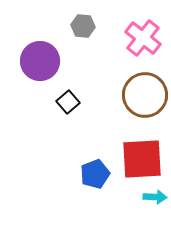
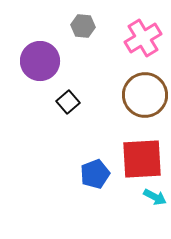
pink cross: rotated 21 degrees clockwise
cyan arrow: rotated 25 degrees clockwise
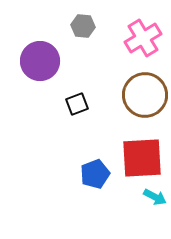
black square: moved 9 px right, 2 px down; rotated 20 degrees clockwise
red square: moved 1 px up
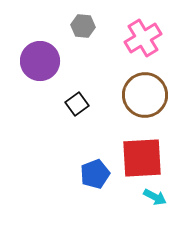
black square: rotated 15 degrees counterclockwise
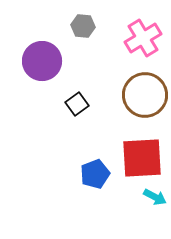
purple circle: moved 2 px right
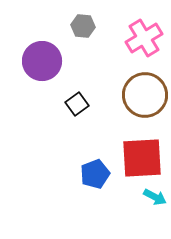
pink cross: moved 1 px right
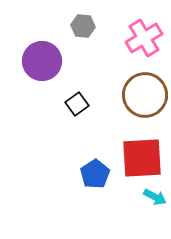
blue pentagon: rotated 12 degrees counterclockwise
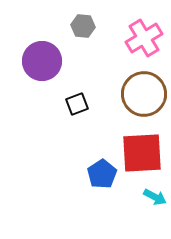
brown circle: moved 1 px left, 1 px up
black square: rotated 15 degrees clockwise
red square: moved 5 px up
blue pentagon: moved 7 px right
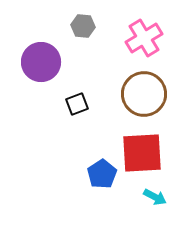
purple circle: moved 1 px left, 1 px down
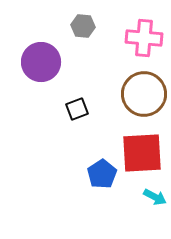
pink cross: rotated 36 degrees clockwise
black square: moved 5 px down
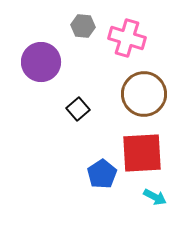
pink cross: moved 17 px left; rotated 12 degrees clockwise
black square: moved 1 px right; rotated 20 degrees counterclockwise
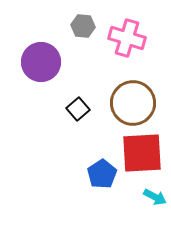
brown circle: moved 11 px left, 9 px down
